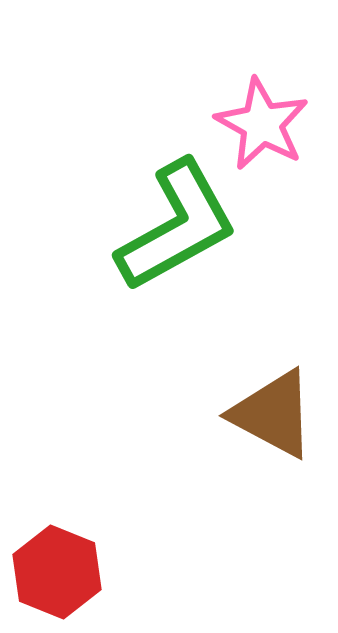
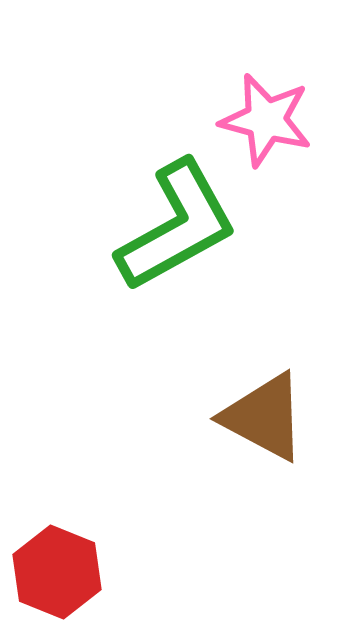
pink star: moved 4 px right, 4 px up; rotated 14 degrees counterclockwise
brown triangle: moved 9 px left, 3 px down
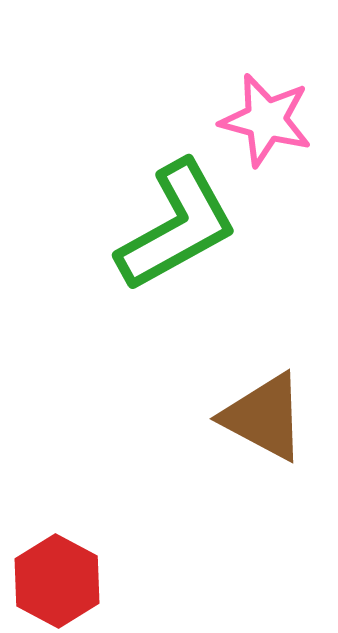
red hexagon: moved 9 px down; rotated 6 degrees clockwise
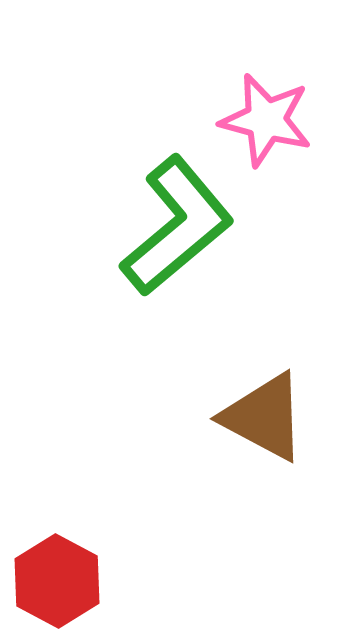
green L-shape: rotated 11 degrees counterclockwise
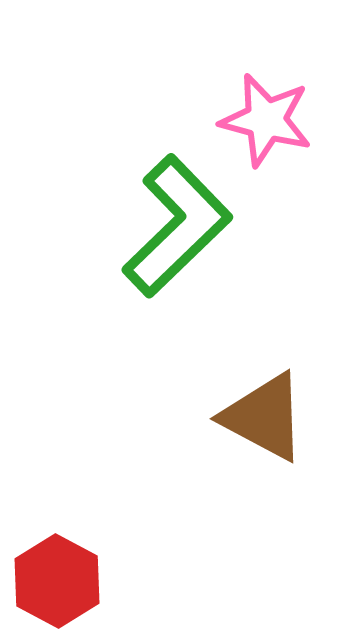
green L-shape: rotated 4 degrees counterclockwise
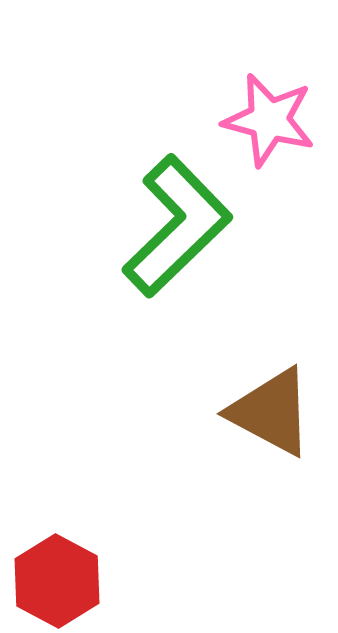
pink star: moved 3 px right
brown triangle: moved 7 px right, 5 px up
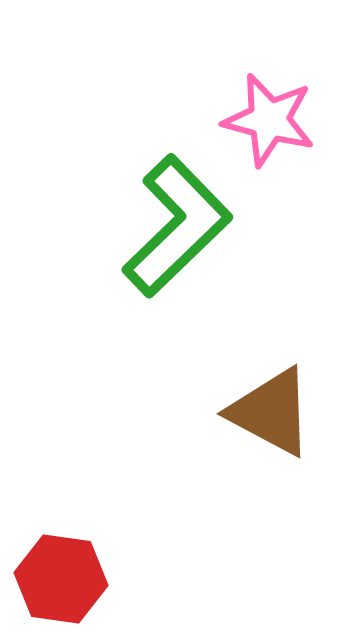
red hexagon: moved 4 px right, 2 px up; rotated 20 degrees counterclockwise
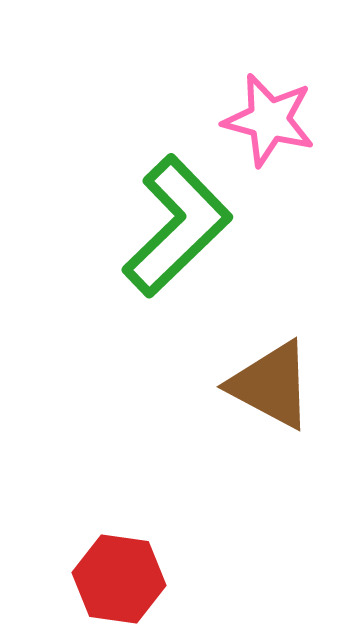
brown triangle: moved 27 px up
red hexagon: moved 58 px right
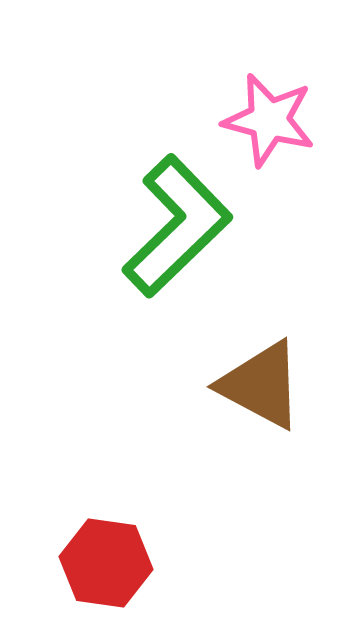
brown triangle: moved 10 px left
red hexagon: moved 13 px left, 16 px up
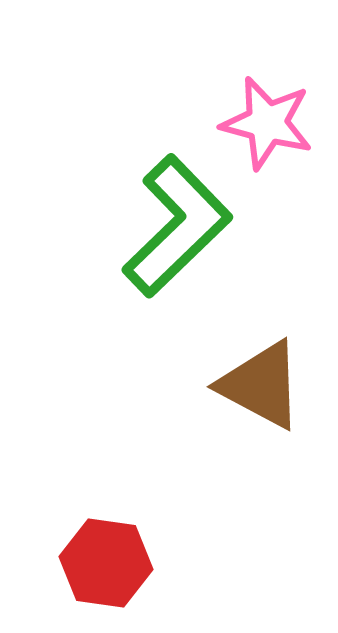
pink star: moved 2 px left, 3 px down
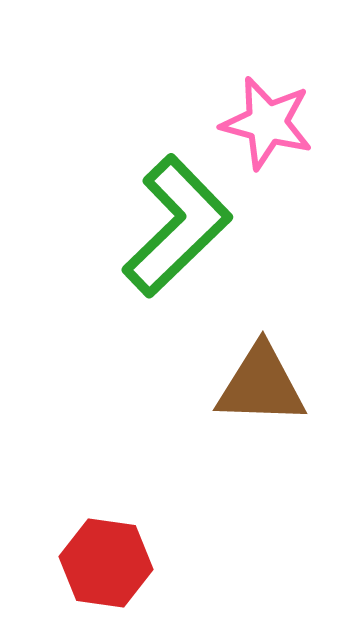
brown triangle: rotated 26 degrees counterclockwise
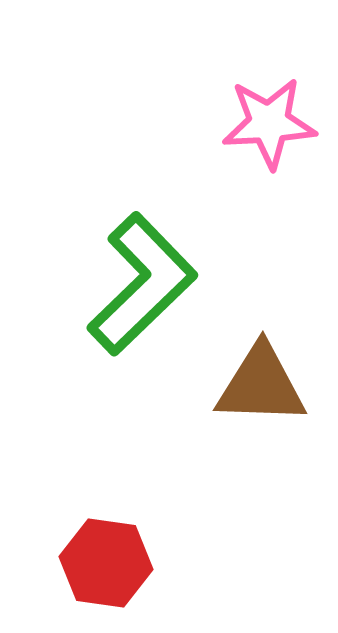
pink star: moved 2 px right; rotated 18 degrees counterclockwise
green L-shape: moved 35 px left, 58 px down
